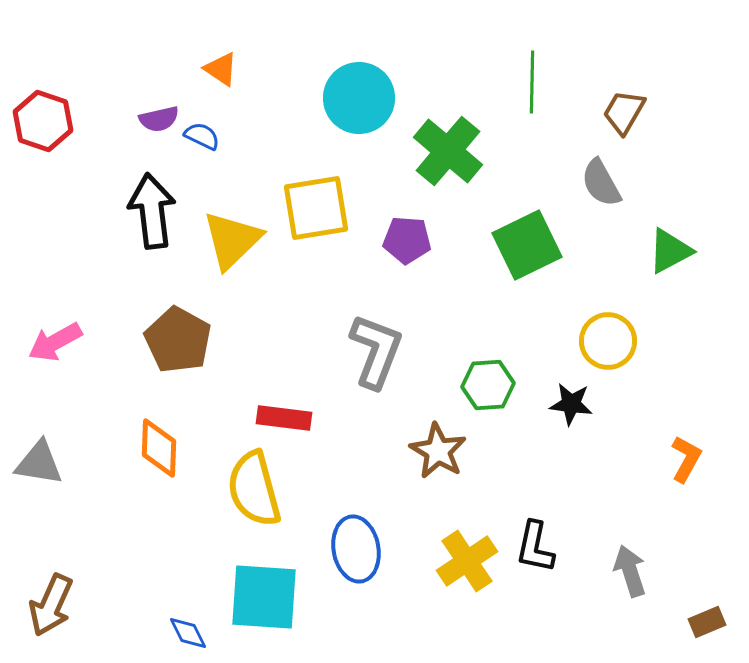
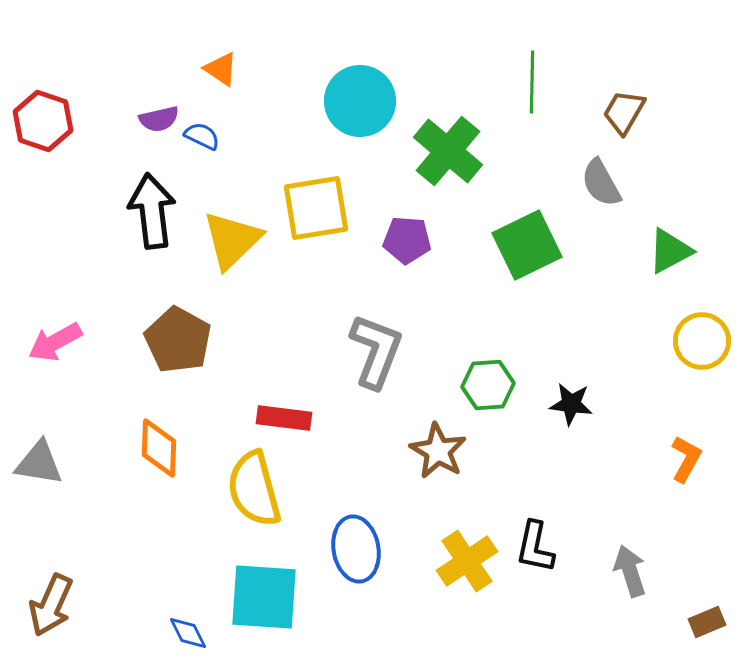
cyan circle: moved 1 px right, 3 px down
yellow circle: moved 94 px right
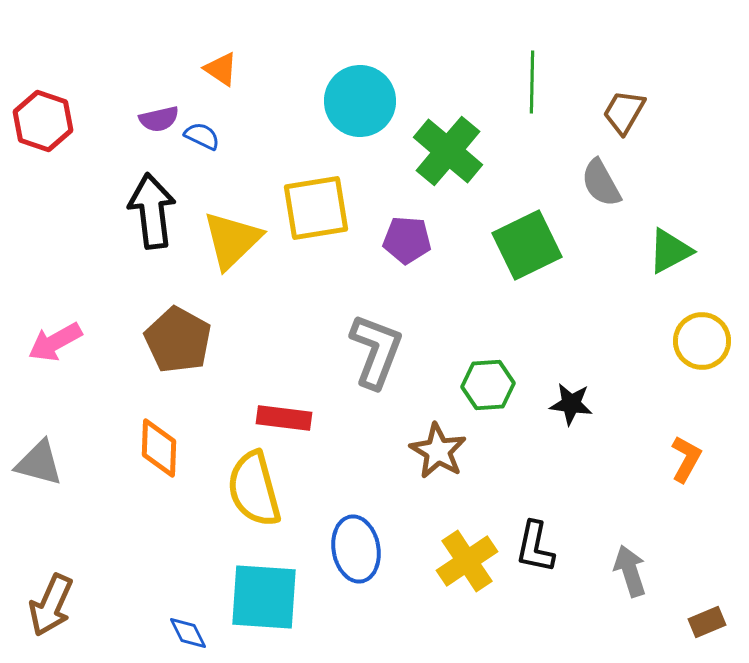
gray triangle: rotated 6 degrees clockwise
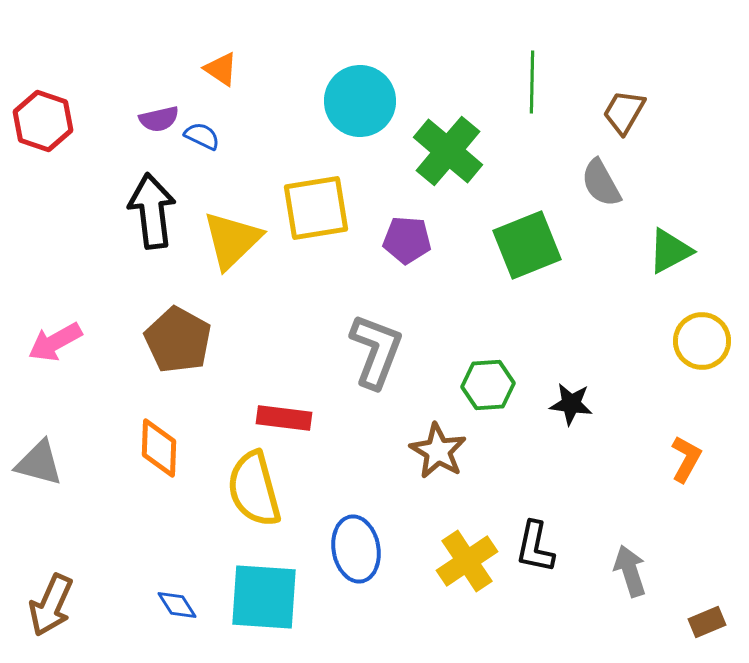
green square: rotated 4 degrees clockwise
blue diamond: moved 11 px left, 28 px up; rotated 6 degrees counterclockwise
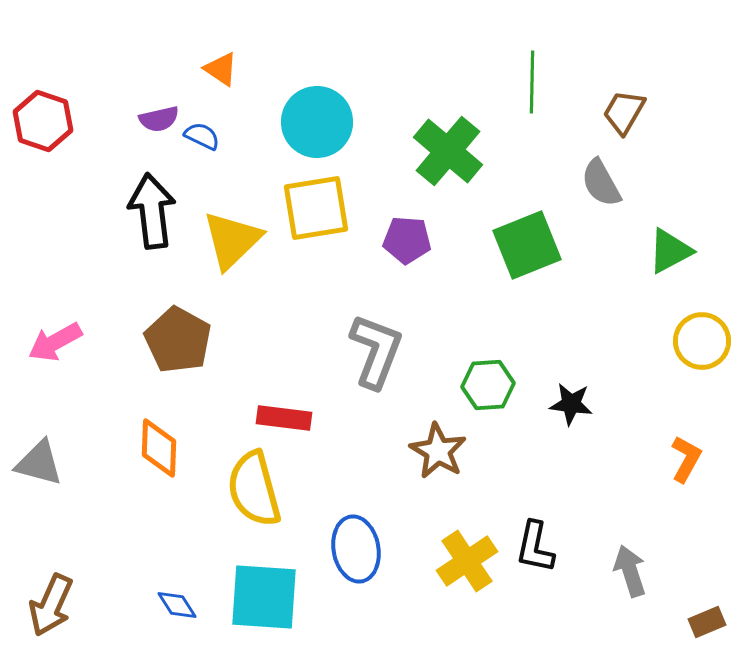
cyan circle: moved 43 px left, 21 px down
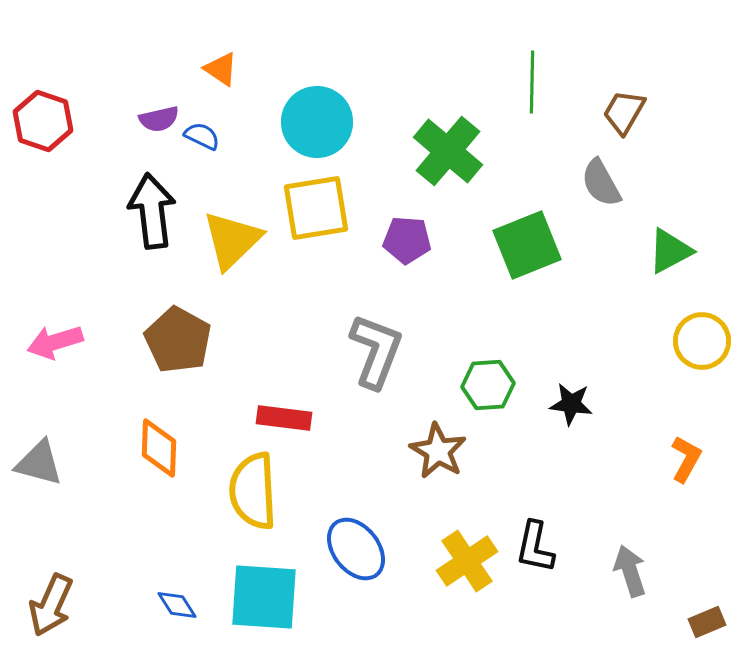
pink arrow: rotated 12 degrees clockwise
yellow semicircle: moved 1 px left, 2 px down; rotated 12 degrees clockwise
blue ellipse: rotated 28 degrees counterclockwise
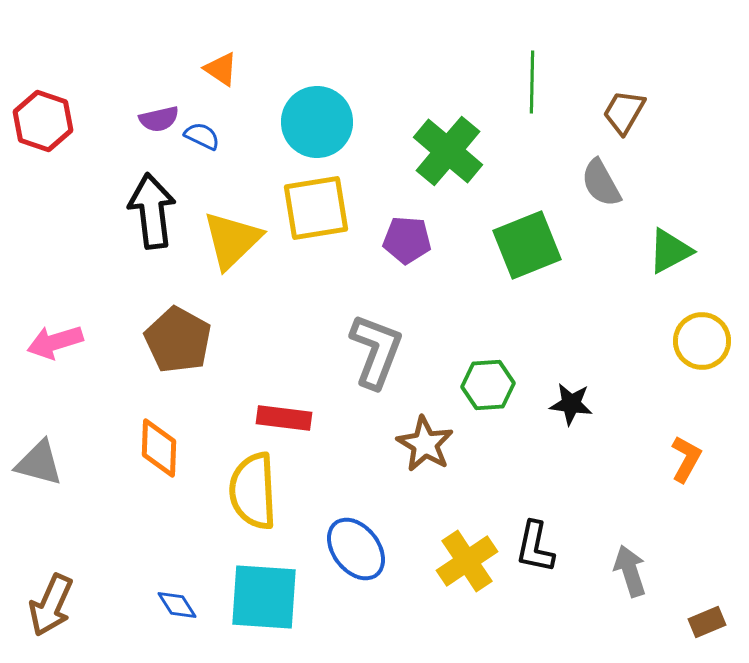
brown star: moved 13 px left, 7 px up
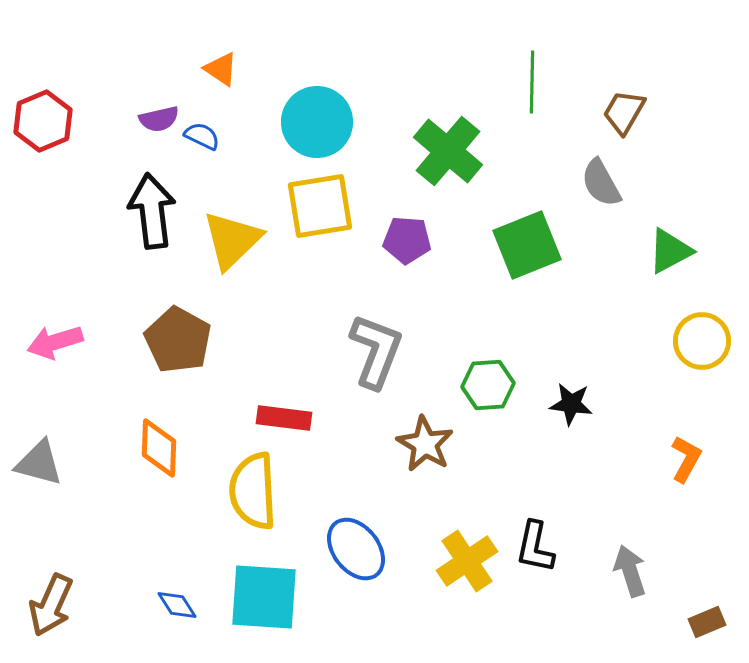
red hexagon: rotated 18 degrees clockwise
yellow square: moved 4 px right, 2 px up
